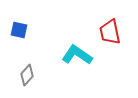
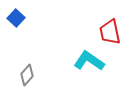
blue square: moved 3 px left, 12 px up; rotated 30 degrees clockwise
cyan L-shape: moved 12 px right, 6 px down
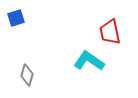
blue square: rotated 30 degrees clockwise
gray diamond: rotated 25 degrees counterclockwise
